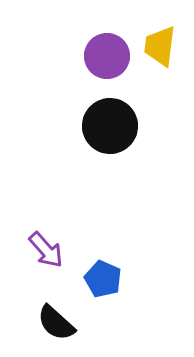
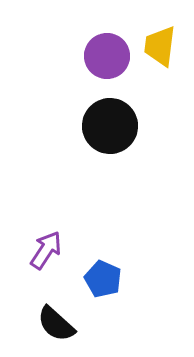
purple arrow: rotated 105 degrees counterclockwise
black semicircle: moved 1 px down
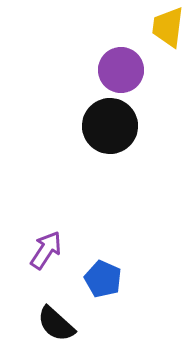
yellow trapezoid: moved 8 px right, 19 px up
purple circle: moved 14 px right, 14 px down
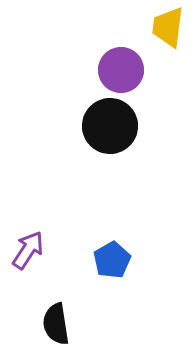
purple arrow: moved 18 px left
blue pentagon: moved 9 px right, 19 px up; rotated 18 degrees clockwise
black semicircle: rotated 39 degrees clockwise
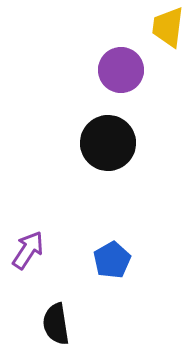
black circle: moved 2 px left, 17 px down
